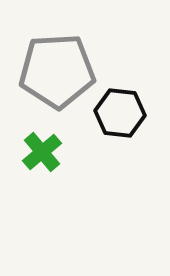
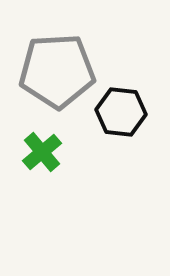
black hexagon: moved 1 px right, 1 px up
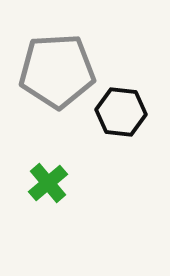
green cross: moved 6 px right, 31 px down
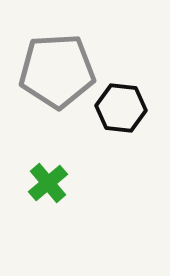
black hexagon: moved 4 px up
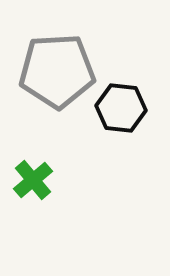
green cross: moved 15 px left, 3 px up
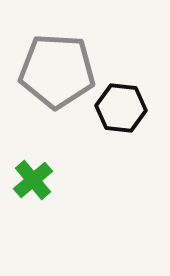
gray pentagon: rotated 6 degrees clockwise
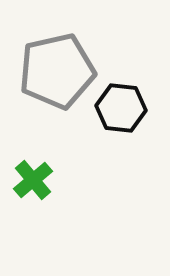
gray pentagon: rotated 16 degrees counterclockwise
